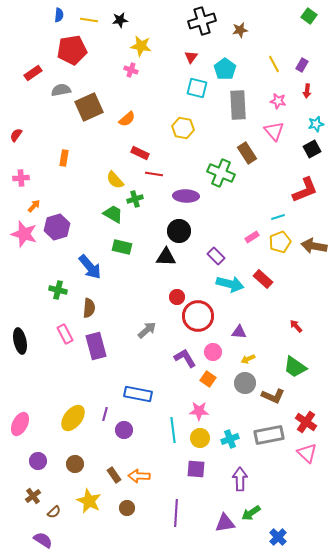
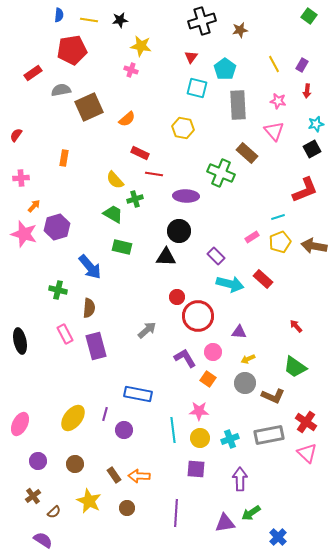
brown rectangle at (247, 153): rotated 15 degrees counterclockwise
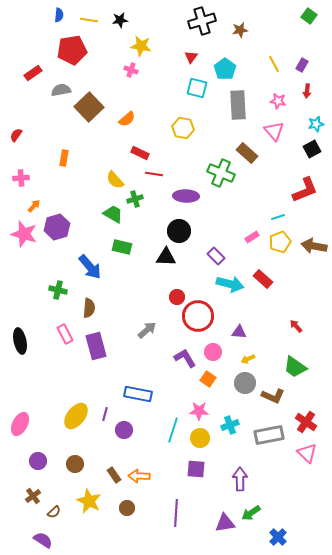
brown square at (89, 107): rotated 20 degrees counterclockwise
yellow ellipse at (73, 418): moved 3 px right, 2 px up
cyan line at (173, 430): rotated 25 degrees clockwise
cyan cross at (230, 439): moved 14 px up
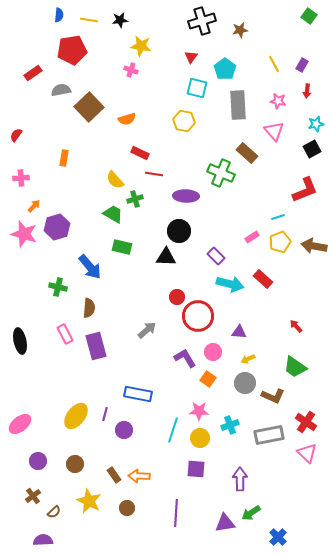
orange semicircle at (127, 119): rotated 24 degrees clockwise
yellow hexagon at (183, 128): moved 1 px right, 7 px up
green cross at (58, 290): moved 3 px up
pink ellipse at (20, 424): rotated 25 degrees clockwise
purple semicircle at (43, 540): rotated 36 degrees counterclockwise
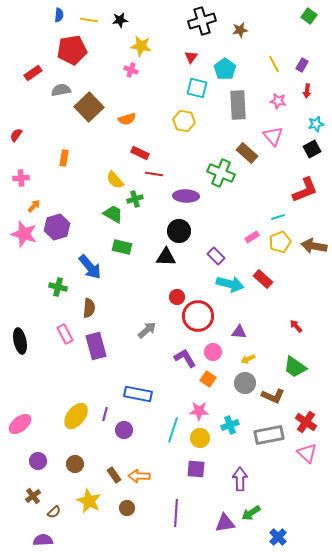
pink triangle at (274, 131): moved 1 px left, 5 px down
